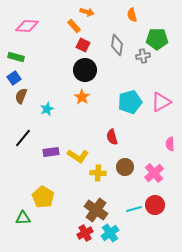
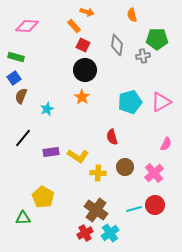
pink semicircle: moved 4 px left; rotated 152 degrees counterclockwise
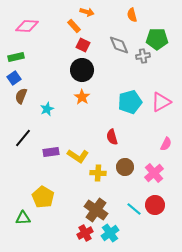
gray diamond: moved 2 px right; rotated 30 degrees counterclockwise
green rectangle: rotated 28 degrees counterclockwise
black circle: moved 3 px left
cyan line: rotated 56 degrees clockwise
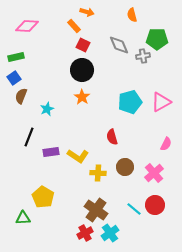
black line: moved 6 px right, 1 px up; rotated 18 degrees counterclockwise
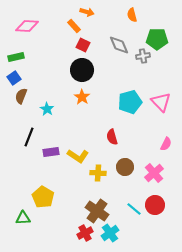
pink triangle: rotated 45 degrees counterclockwise
cyan star: rotated 16 degrees counterclockwise
brown cross: moved 1 px right, 1 px down
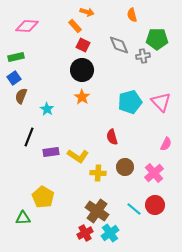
orange rectangle: moved 1 px right
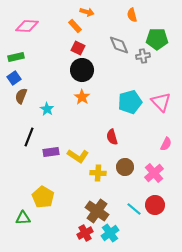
red square: moved 5 px left, 3 px down
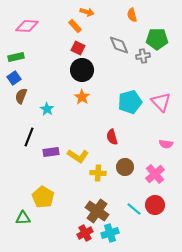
pink semicircle: rotated 72 degrees clockwise
pink cross: moved 1 px right, 1 px down
cyan cross: rotated 18 degrees clockwise
